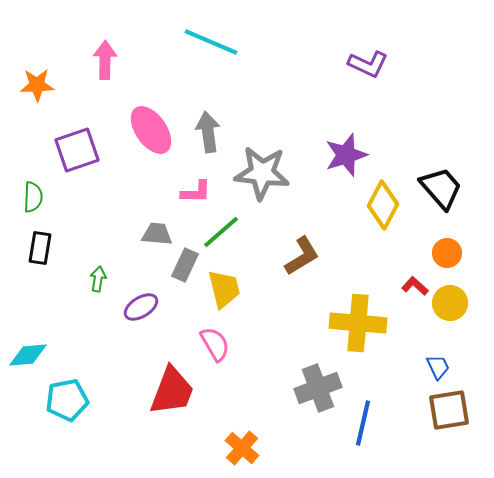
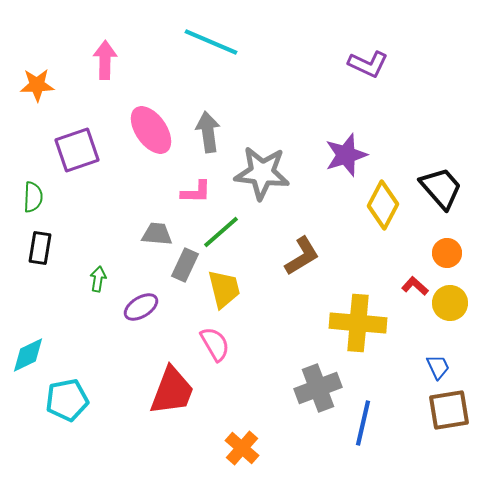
cyan diamond: rotated 21 degrees counterclockwise
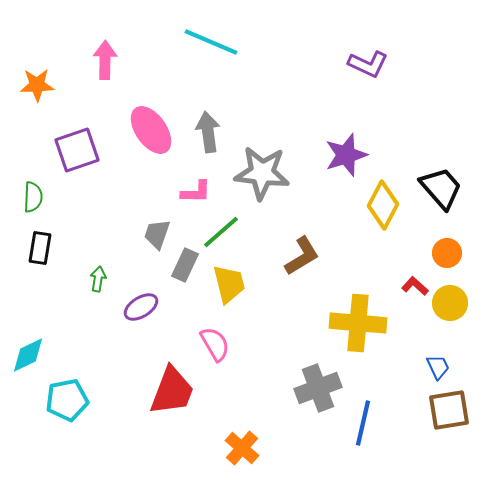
gray trapezoid: rotated 76 degrees counterclockwise
yellow trapezoid: moved 5 px right, 5 px up
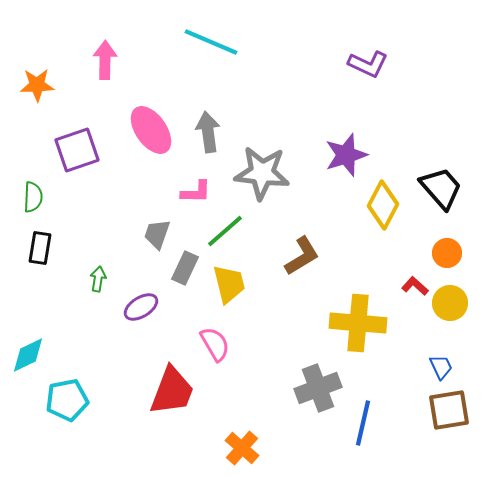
green line: moved 4 px right, 1 px up
gray rectangle: moved 3 px down
blue trapezoid: moved 3 px right
